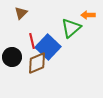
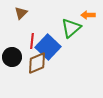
red line: rotated 21 degrees clockwise
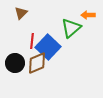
black circle: moved 3 px right, 6 px down
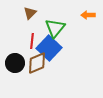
brown triangle: moved 9 px right
green triangle: moved 16 px left; rotated 10 degrees counterclockwise
blue square: moved 1 px right, 1 px down
